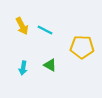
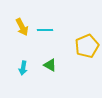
yellow arrow: moved 1 px down
cyan line: rotated 28 degrees counterclockwise
yellow pentagon: moved 5 px right, 1 px up; rotated 25 degrees counterclockwise
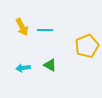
cyan arrow: rotated 72 degrees clockwise
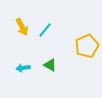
cyan line: rotated 49 degrees counterclockwise
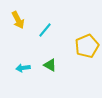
yellow arrow: moved 4 px left, 7 px up
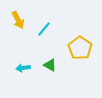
cyan line: moved 1 px left, 1 px up
yellow pentagon: moved 7 px left, 2 px down; rotated 15 degrees counterclockwise
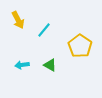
cyan line: moved 1 px down
yellow pentagon: moved 2 px up
cyan arrow: moved 1 px left, 3 px up
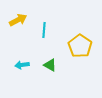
yellow arrow: rotated 90 degrees counterclockwise
cyan line: rotated 35 degrees counterclockwise
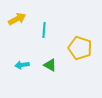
yellow arrow: moved 1 px left, 1 px up
yellow pentagon: moved 2 px down; rotated 15 degrees counterclockwise
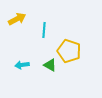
yellow pentagon: moved 11 px left, 3 px down
